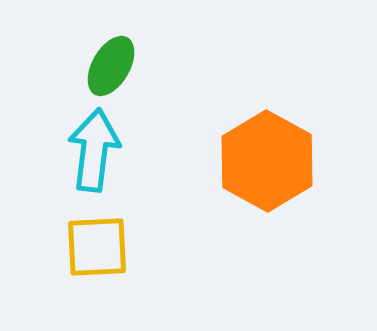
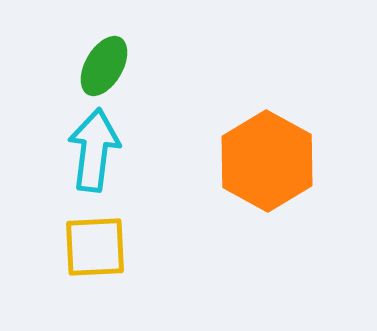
green ellipse: moved 7 px left
yellow square: moved 2 px left
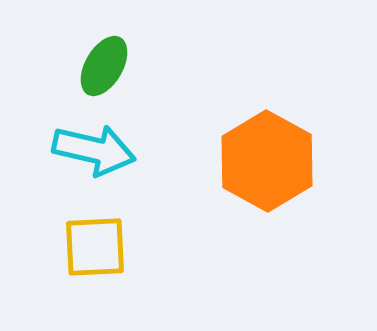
cyan arrow: rotated 96 degrees clockwise
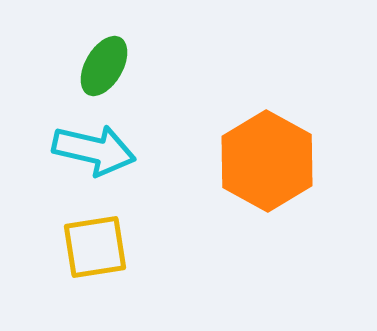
yellow square: rotated 6 degrees counterclockwise
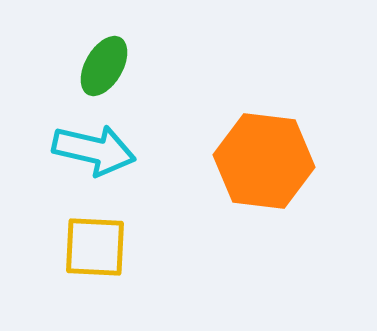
orange hexagon: moved 3 px left; rotated 22 degrees counterclockwise
yellow square: rotated 12 degrees clockwise
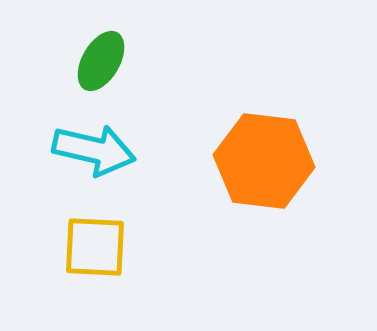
green ellipse: moved 3 px left, 5 px up
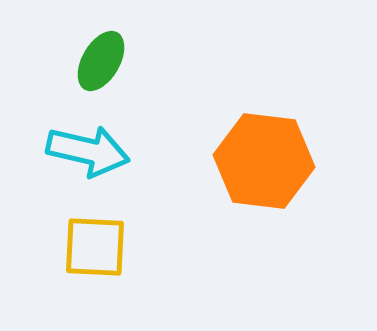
cyan arrow: moved 6 px left, 1 px down
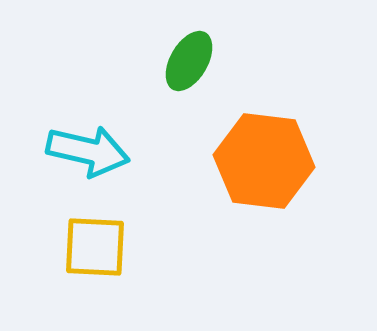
green ellipse: moved 88 px right
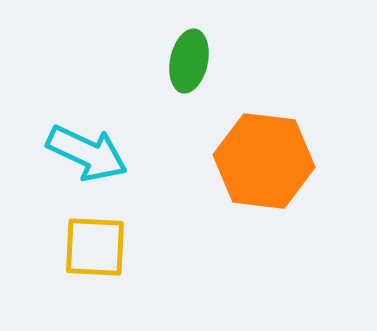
green ellipse: rotated 18 degrees counterclockwise
cyan arrow: moved 1 px left, 2 px down; rotated 12 degrees clockwise
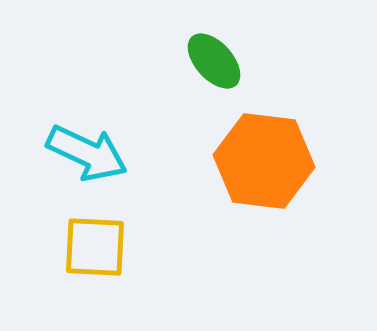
green ellipse: moved 25 px right; rotated 54 degrees counterclockwise
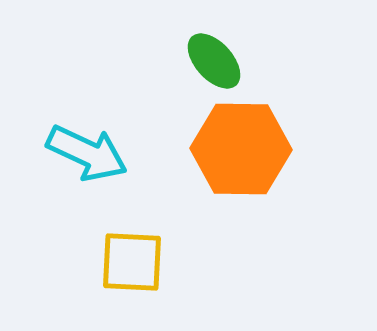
orange hexagon: moved 23 px left, 12 px up; rotated 6 degrees counterclockwise
yellow square: moved 37 px right, 15 px down
